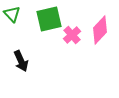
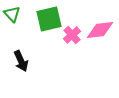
pink diamond: rotated 40 degrees clockwise
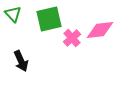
green triangle: moved 1 px right
pink cross: moved 3 px down
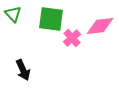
green square: moved 2 px right; rotated 20 degrees clockwise
pink diamond: moved 4 px up
black arrow: moved 2 px right, 9 px down
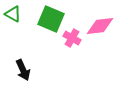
green triangle: rotated 18 degrees counterclockwise
green square: rotated 16 degrees clockwise
pink cross: rotated 18 degrees counterclockwise
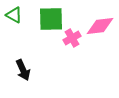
green triangle: moved 1 px right, 1 px down
green square: rotated 24 degrees counterclockwise
pink cross: rotated 30 degrees clockwise
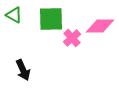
pink diamond: rotated 8 degrees clockwise
pink cross: rotated 12 degrees counterclockwise
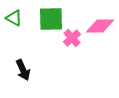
green triangle: moved 3 px down
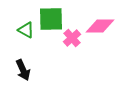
green triangle: moved 12 px right, 12 px down
